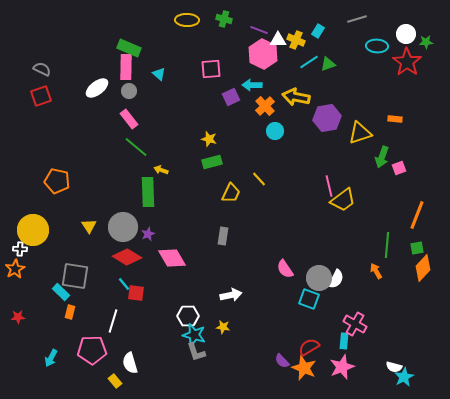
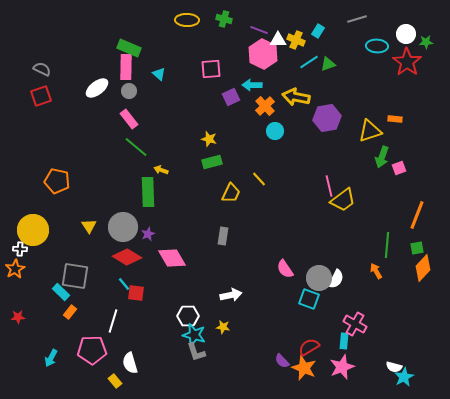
yellow triangle at (360, 133): moved 10 px right, 2 px up
orange rectangle at (70, 312): rotated 24 degrees clockwise
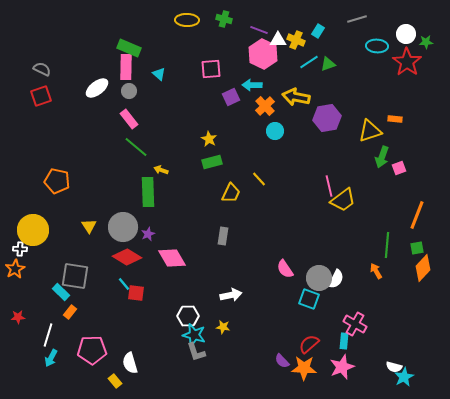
yellow star at (209, 139): rotated 14 degrees clockwise
white line at (113, 321): moved 65 px left, 14 px down
red semicircle at (309, 347): moved 3 px up; rotated 10 degrees counterclockwise
orange star at (304, 368): rotated 20 degrees counterclockwise
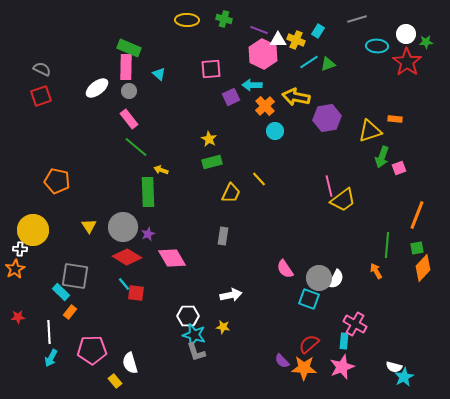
white line at (48, 335): moved 1 px right, 3 px up; rotated 20 degrees counterclockwise
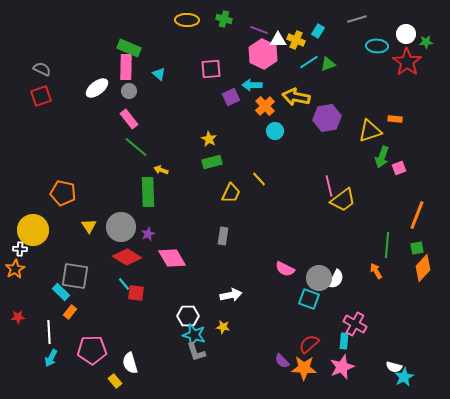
orange pentagon at (57, 181): moved 6 px right, 12 px down
gray circle at (123, 227): moved 2 px left
pink semicircle at (285, 269): rotated 30 degrees counterclockwise
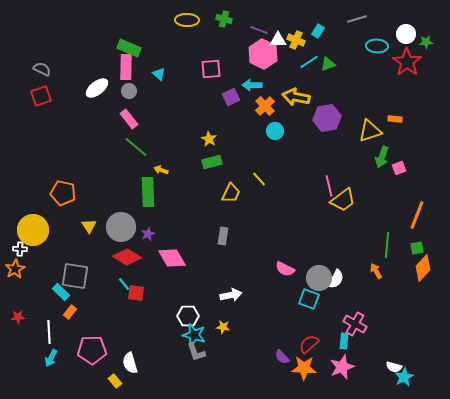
purple semicircle at (282, 361): moved 4 px up
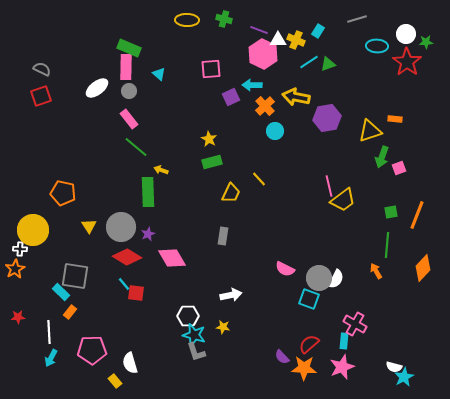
green square at (417, 248): moved 26 px left, 36 px up
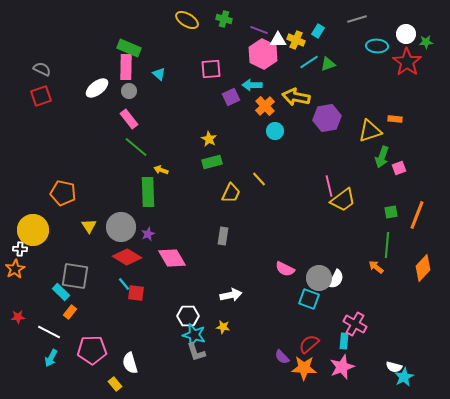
yellow ellipse at (187, 20): rotated 30 degrees clockwise
orange arrow at (376, 271): moved 4 px up; rotated 21 degrees counterclockwise
white line at (49, 332): rotated 60 degrees counterclockwise
yellow rectangle at (115, 381): moved 3 px down
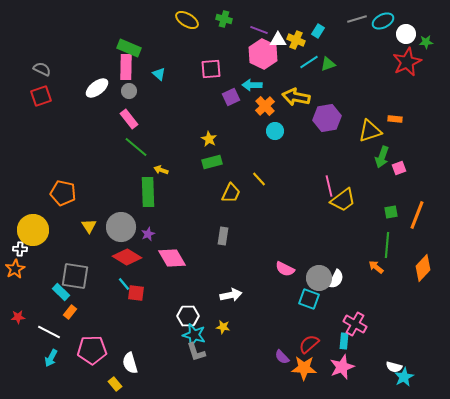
cyan ellipse at (377, 46): moved 6 px right, 25 px up; rotated 30 degrees counterclockwise
red star at (407, 62): rotated 12 degrees clockwise
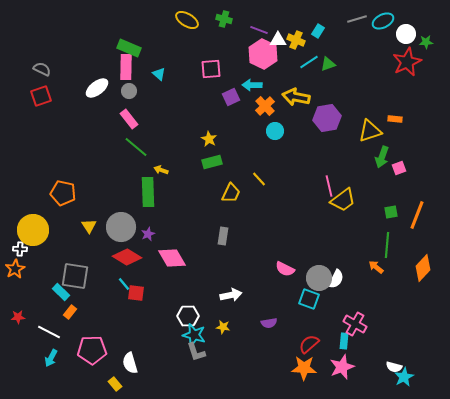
purple semicircle at (282, 357): moved 13 px left, 34 px up; rotated 56 degrees counterclockwise
